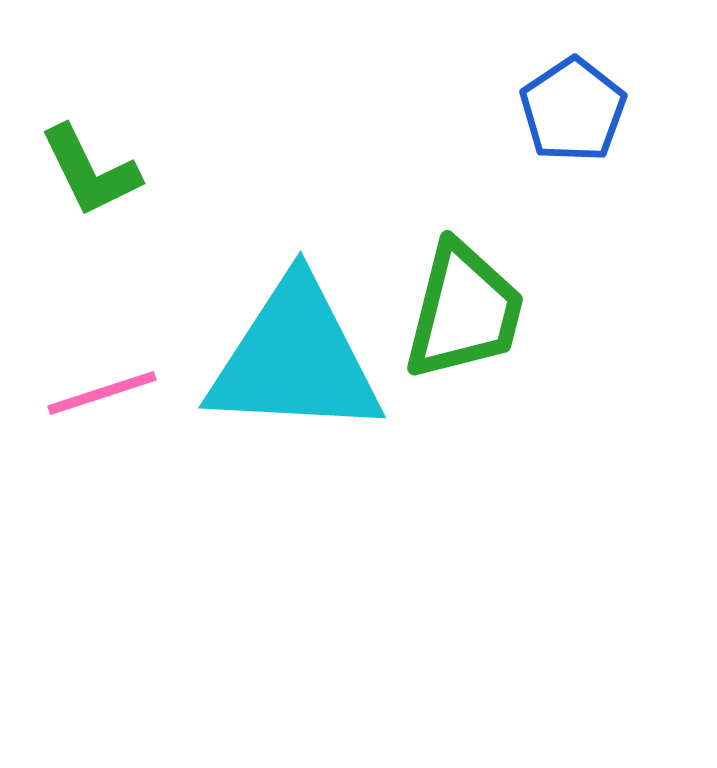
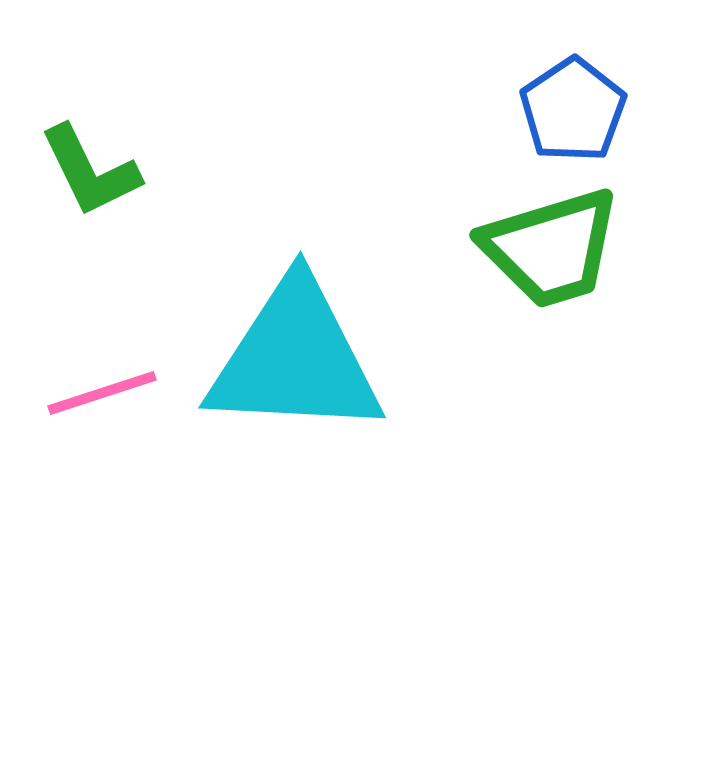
green trapezoid: moved 87 px right, 63 px up; rotated 59 degrees clockwise
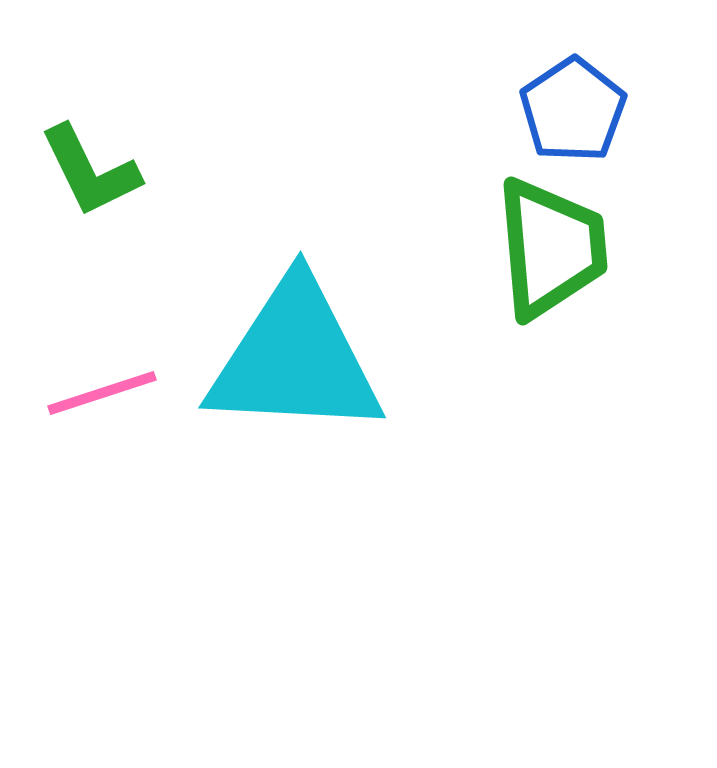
green trapezoid: rotated 78 degrees counterclockwise
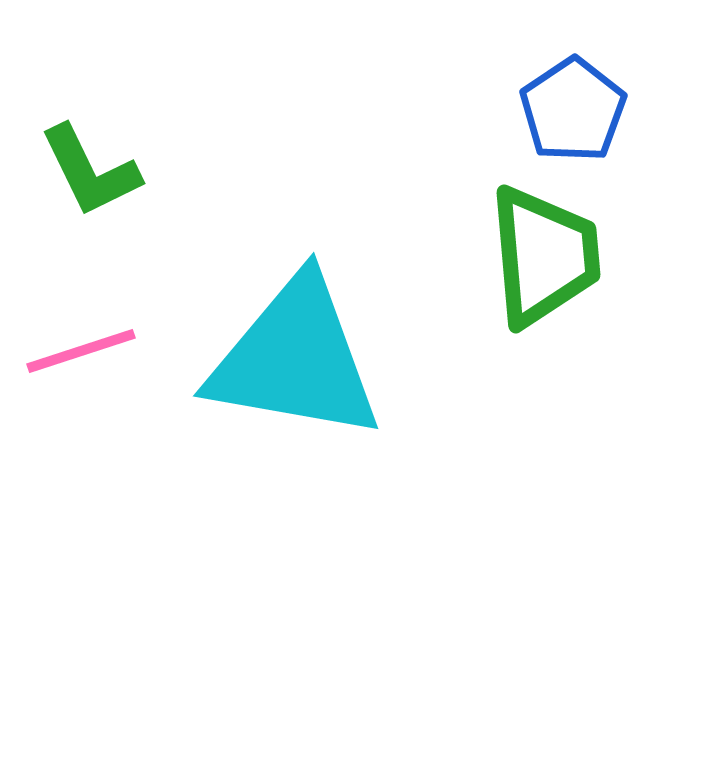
green trapezoid: moved 7 px left, 8 px down
cyan triangle: rotated 7 degrees clockwise
pink line: moved 21 px left, 42 px up
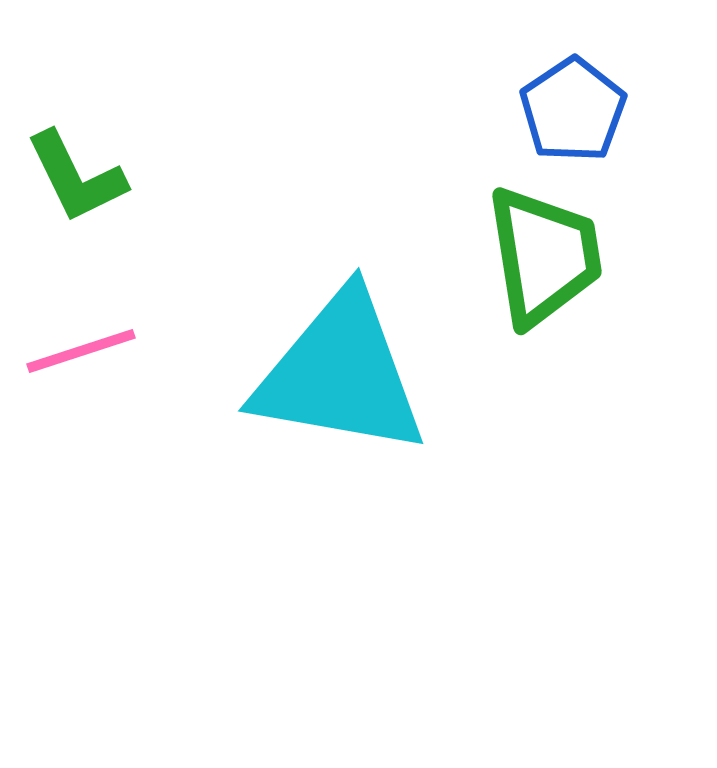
green L-shape: moved 14 px left, 6 px down
green trapezoid: rotated 4 degrees counterclockwise
cyan triangle: moved 45 px right, 15 px down
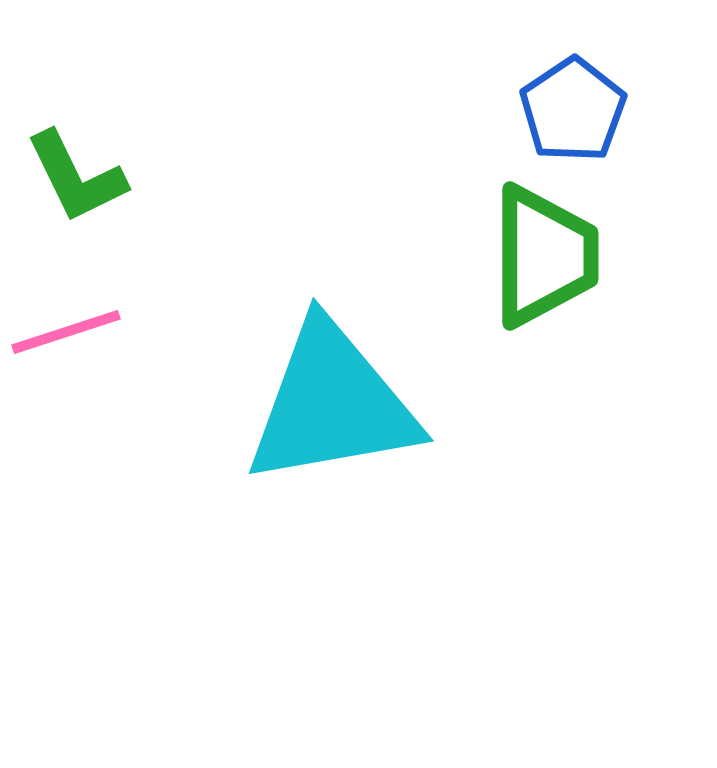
green trapezoid: rotated 9 degrees clockwise
pink line: moved 15 px left, 19 px up
cyan triangle: moved 8 px left, 30 px down; rotated 20 degrees counterclockwise
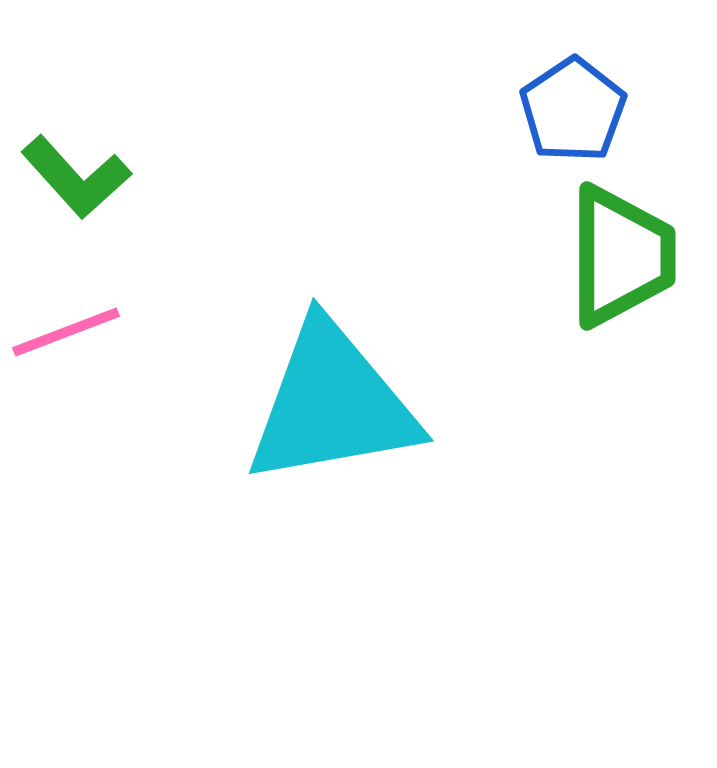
green L-shape: rotated 16 degrees counterclockwise
green trapezoid: moved 77 px right
pink line: rotated 3 degrees counterclockwise
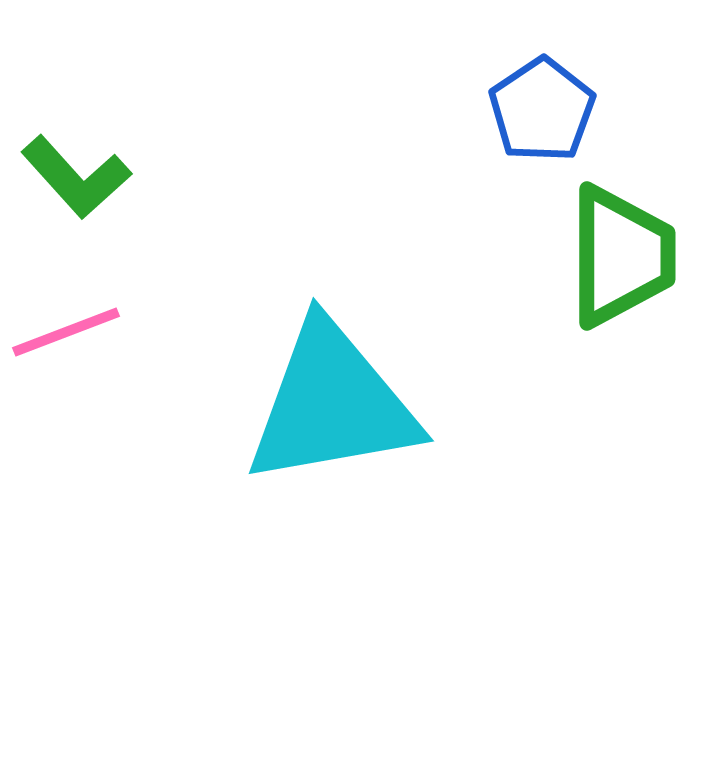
blue pentagon: moved 31 px left
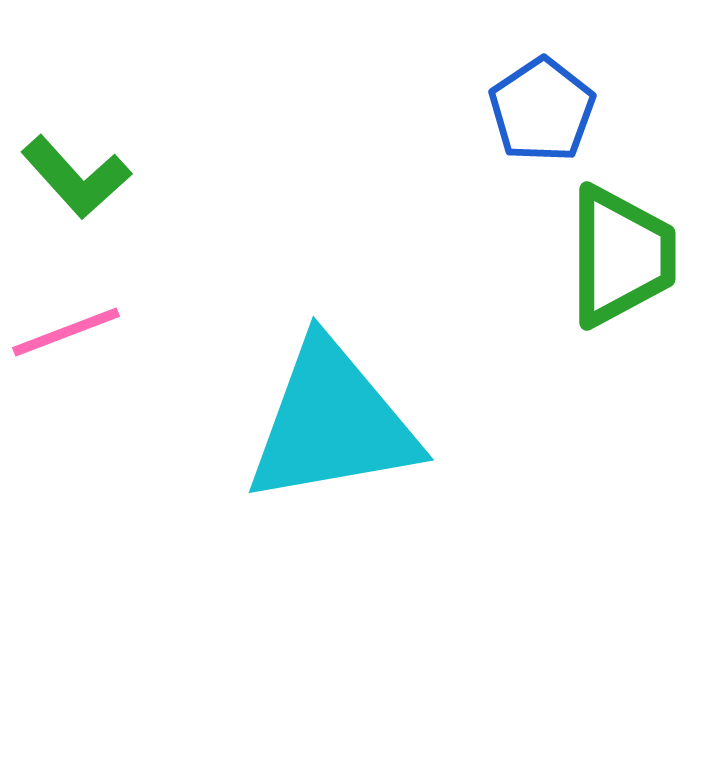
cyan triangle: moved 19 px down
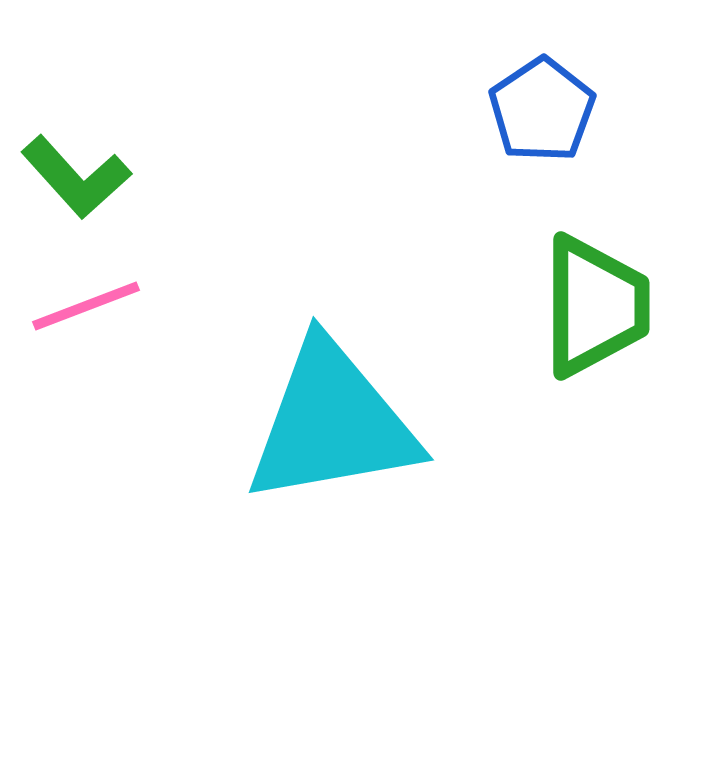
green trapezoid: moved 26 px left, 50 px down
pink line: moved 20 px right, 26 px up
